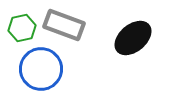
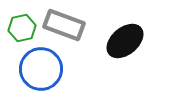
black ellipse: moved 8 px left, 3 px down
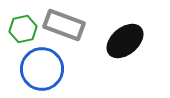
green hexagon: moved 1 px right, 1 px down
blue circle: moved 1 px right
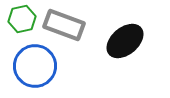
green hexagon: moved 1 px left, 10 px up
blue circle: moved 7 px left, 3 px up
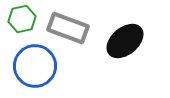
gray rectangle: moved 4 px right, 3 px down
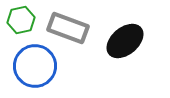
green hexagon: moved 1 px left, 1 px down
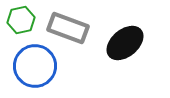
black ellipse: moved 2 px down
